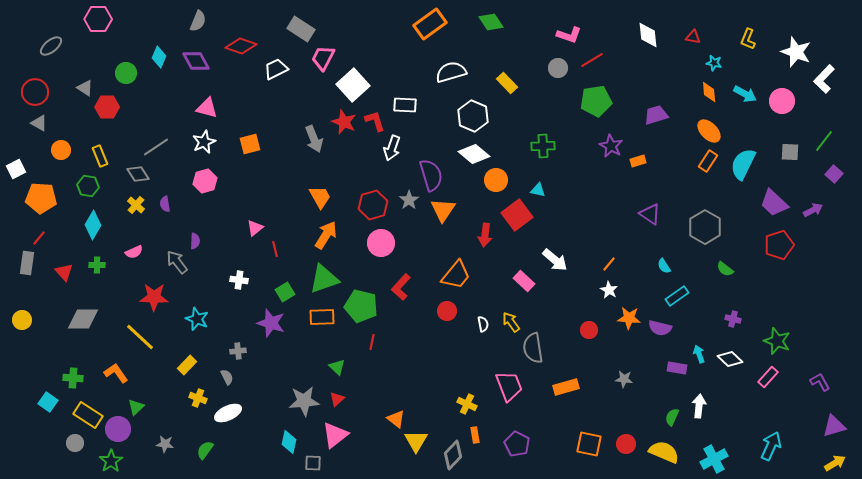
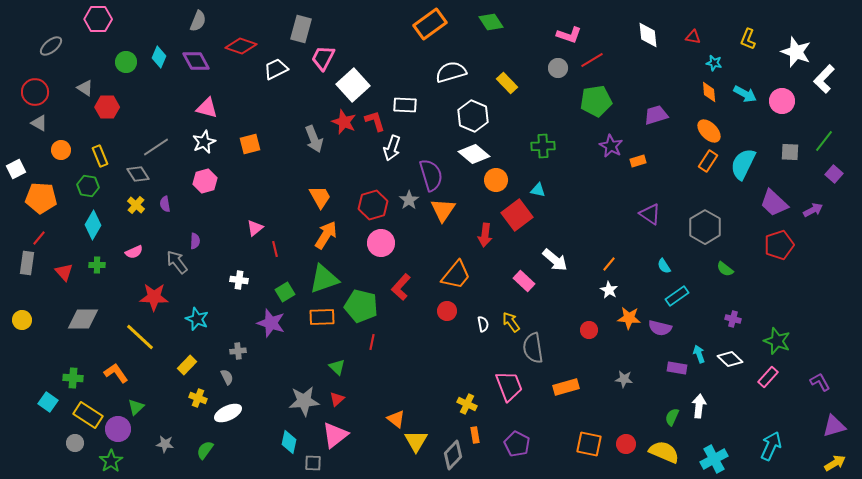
gray rectangle at (301, 29): rotated 72 degrees clockwise
green circle at (126, 73): moved 11 px up
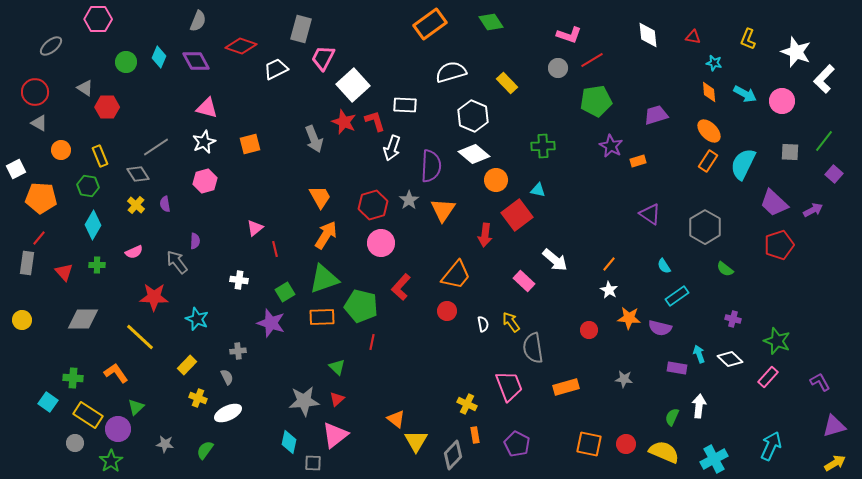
purple semicircle at (431, 175): moved 9 px up; rotated 20 degrees clockwise
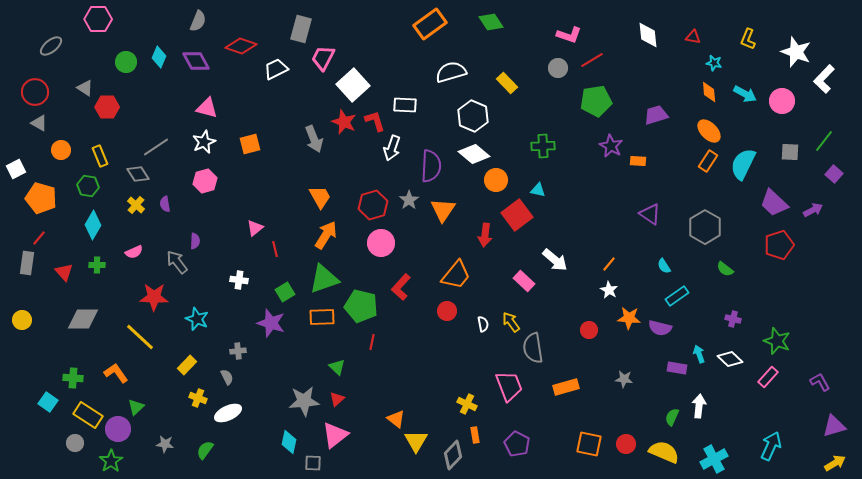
orange rectangle at (638, 161): rotated 21 degrees clockwise
orange pentagon at (41, 198): rotated 12 degrees clockwise
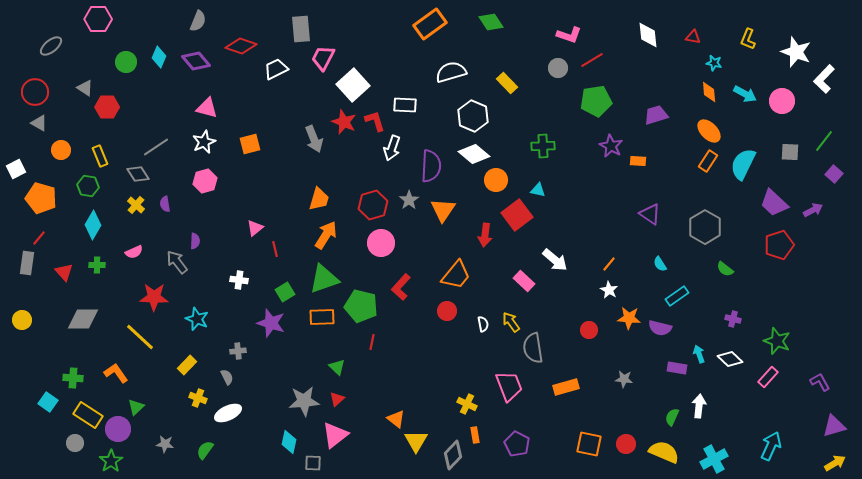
gray rectangle at (301, 29): rotated 20 degrees counterclockwise
purple diamond at (196, 61): rotated 12 degrees counterclockwise
orange trapezoid at (320, 197): moved 1 px left, 2 px down; rotated 45 degrees clockwise
cyan semicircle at (664, 266): moved 4 px left, 2 px up
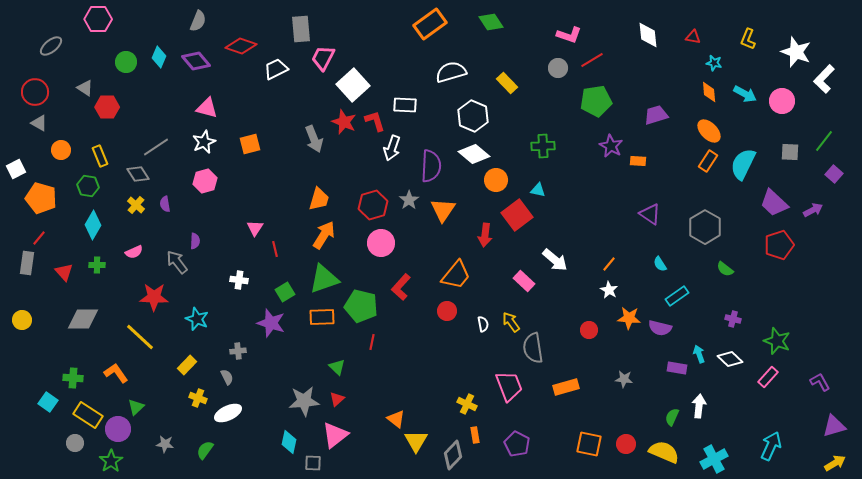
pink triangle at (255, 228): rotated 18 degrees counterclockwise
orange arrow at (326, 235): moved 2 px left
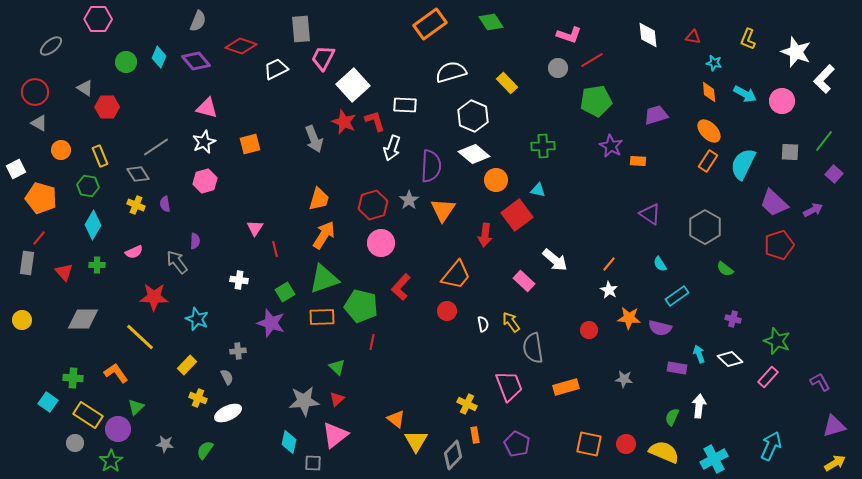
yellow cross at (136, 205): rotated 18 degrees counterclockwise
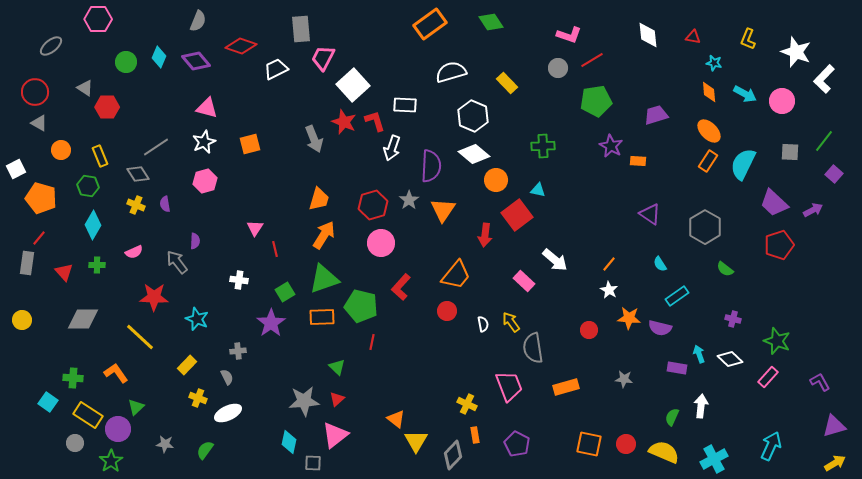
purple star at (271, 323): rotated 20 degrees clockwise
white arrow at (699, 406): moved 2 px right
